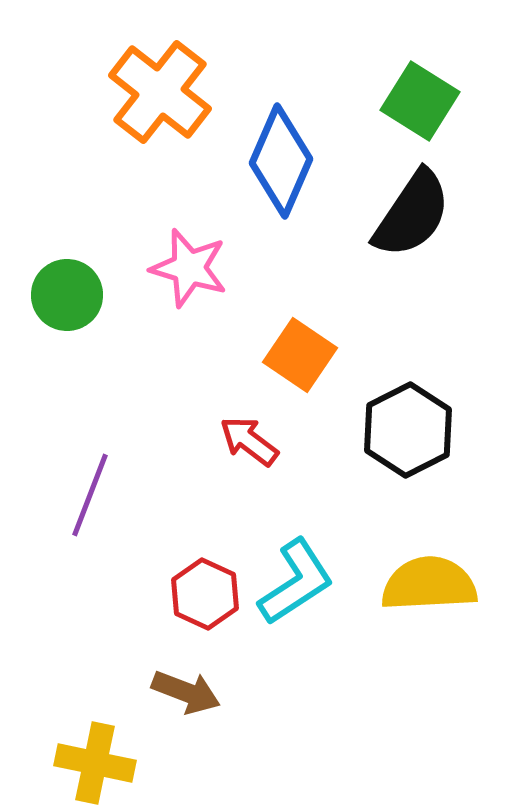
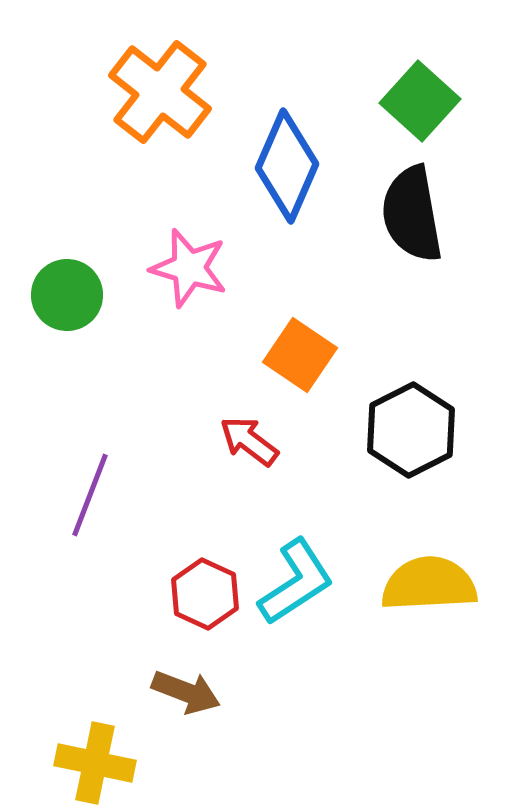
green square: rotated 10 degrees clockwise
blue diamond: moved 6 px right, 5 px down
black semicircle: rotated 136 degrees clockwise
black hexagon: moved 3 px right
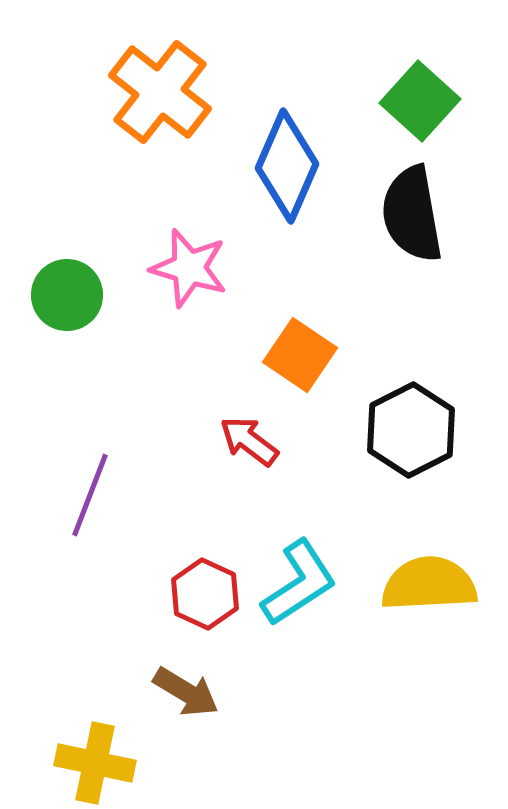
cyan L-shape: moved 3 px right, 1 px down
brown arrow: rotated 10 degrees clockwise
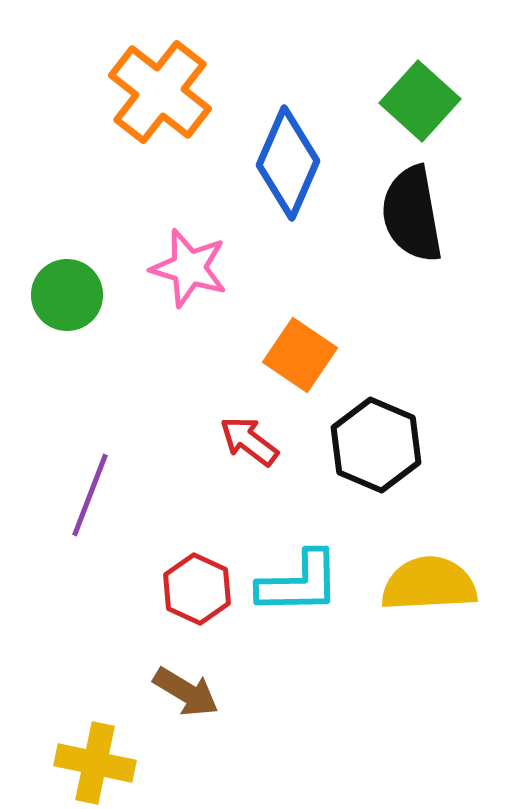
blue diamond: moved 1 px right, 3 px up
black hexagon: moved 35 px left, 15 px down; rotated 10 degrees counterclockwise
cyan L-shape: rotated 32 degrees clockwise
red hexagon: moved 8 px left, 5 px up
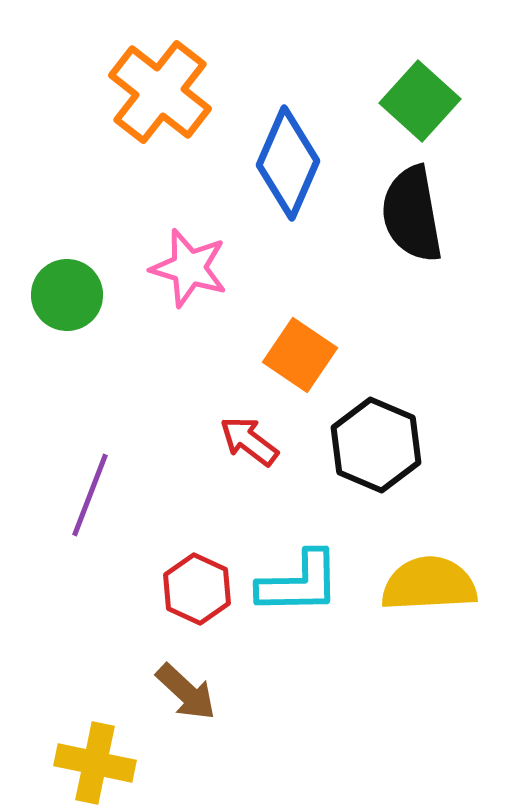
brown arrow: rotated 12 degrees clockwise
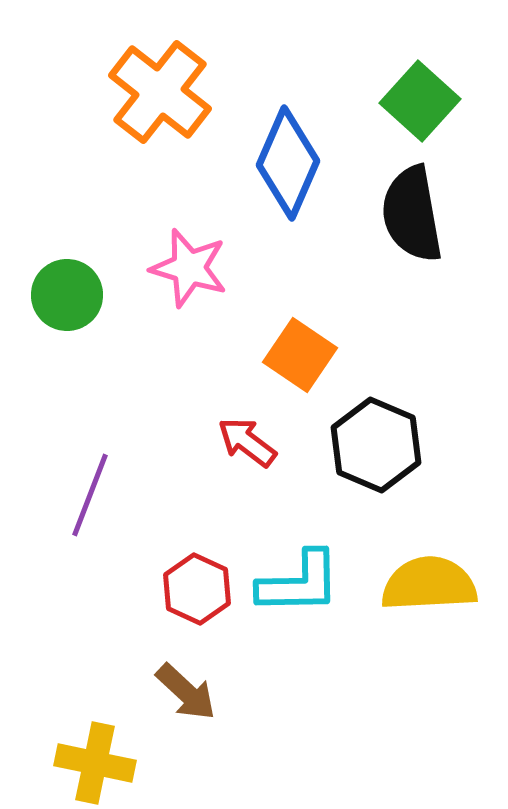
red arrow: moved 2 px left, 1 px down
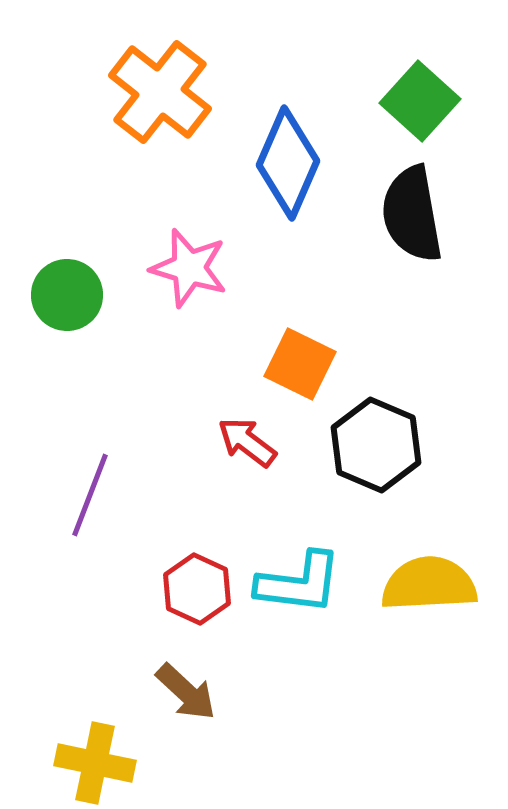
orange square: moved 9 px down; rotated 8 degrees counterclockwise
cyan L-shape: rotated 8 degrees clockwise
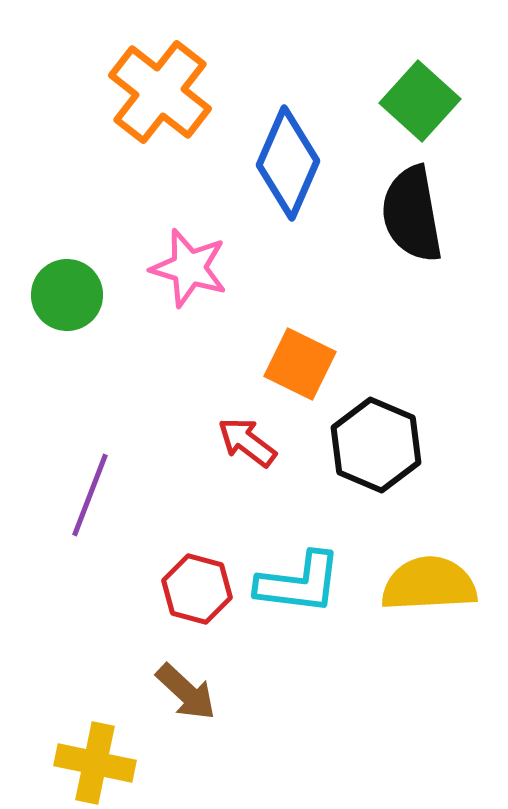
red hexagon: rotated 10 degrees counterclockwise
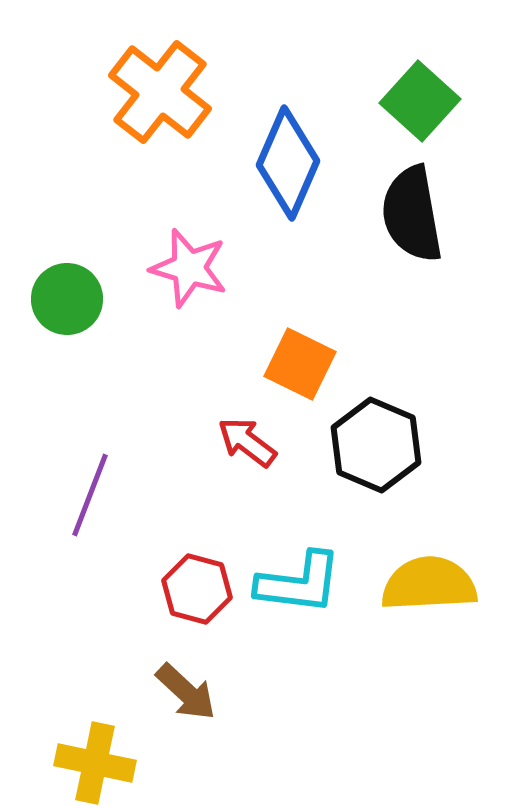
green circle: moved 4 px down
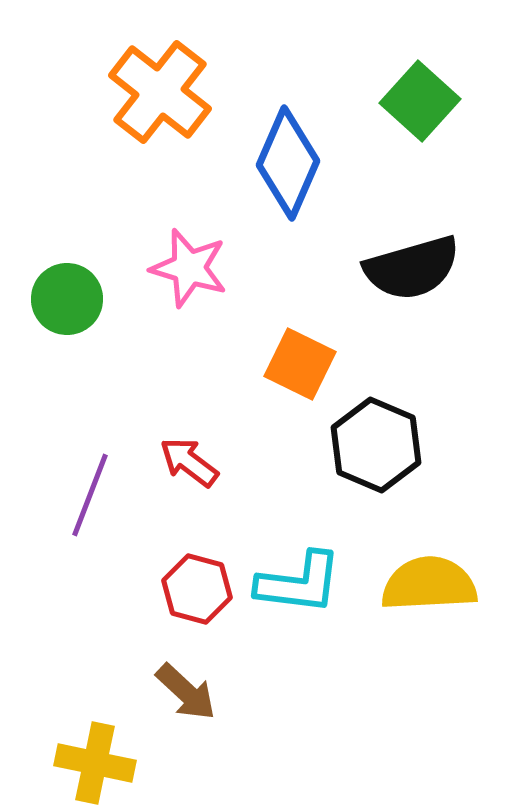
black semicircle: moved 54 px down; rotated 96 degrees counterclockwise
red arrow: moved 58 px left, 20 px down
